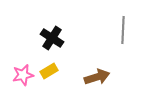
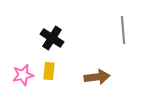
gray line: rotated 8 degrees counterclockwise
yellow rectangle: rotated 54 degrees counterclockwise
brown arrow: rotated 10 degrees clockwise
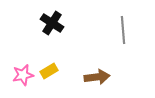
black cross: moved 15 px up
yellow rectangle: rotated 54 degrees clockwise
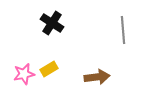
yellow rectangle: moved 2 px up
pink star: moved 1 px right, 1 px up
